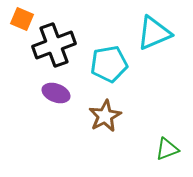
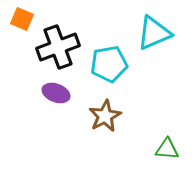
black cross: moved 4 px right, 2 px down
green triangle: rotated 25 degrees clockwise
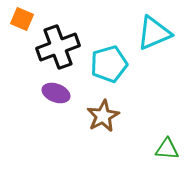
cyan pentagon: rotated 6 degrees counterclockwise
brown star: moved 2 px left
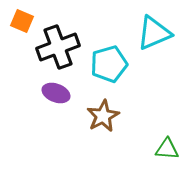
orange square: moved 2 px down
